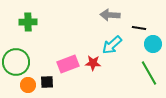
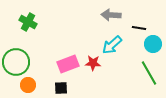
gray arrow: moved 1 px right
green cross: rotated 30 degrees clockwise
black square: moved 14 px right, 6 px down
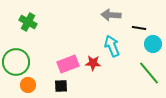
cyan arrow: moved 1 px down; rotated 110 degrees clockwise
green line: rotated 10 degrees counterclockwise
black square: moved 2 px up
